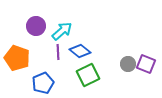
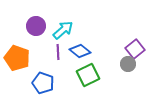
cyan arrow: moved 1 px right, 1 px up
purple square: moved 11 px left, 15 px up; rotated 30 degrees clockwise
blue pentagon: rotated 30 degrees counterclockwise
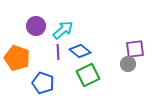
purple square: rotated 30 degrees clockwise
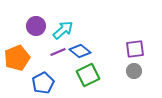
purple line: rotated 70 degrees clockwise
orange pentagon: rotated 30 degrees clockwise
gray circle: moved 6 px right, 7 px down
blue pentagon: rotated 25 degrees clockwise
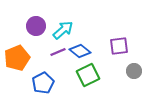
purple square: moved 16 px left, 3 px up
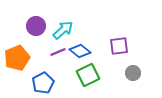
gray circle: moved 1 px left, 2 px down
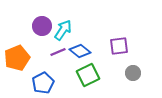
purple circle: moved 6 px right
cyan arrow: rotated 15 degrees counterclockwise
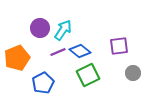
purple circle: moved 2 px left, 2 px down
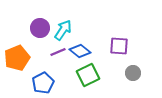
purple square: rotated 12 degrees clockwise
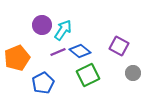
purple circle: moved 2 px right, 3 px up
purple square: rotated 24 degrees clockwise
